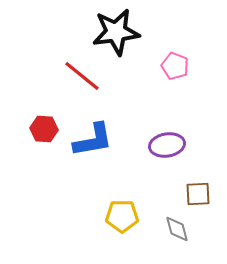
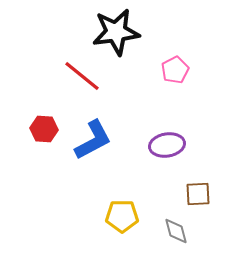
pink pentagon: moved 4 px down; rotated 24 degrees clockwise
blue L-shape: rotated 18 degrees counterclockwise
gray diamond: moved 1 px left, 2 px down
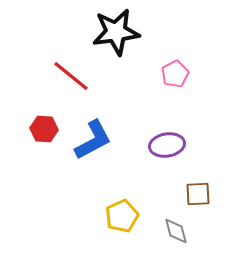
pink pentagon: moved 4 px down
red line: moved 11 px left
yellow pentagon: rotated 24 degrees counterclockwise
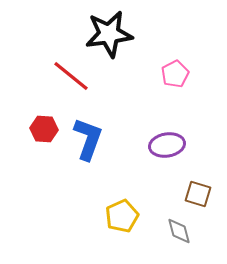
black star: moved 7 px left, 2 px down
blue L-shape: moved 5 px left, 1 px up; rotated 42 degrees counterclockwise
brown square: rotated 20 degrees clockwise
gray diamond: moved 3 px right
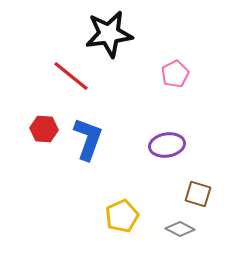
gray diamond: moved 1 px right, 2 px up; rotated 48 degrees counterclockwise
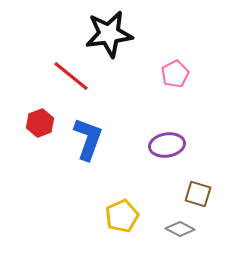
red hexagon: moved 4 px left, 6 px up; rotated 24 degrees counterclockwise
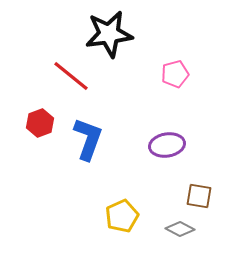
pink pentagon: rotated 12 degrees clockwise
brown square: moved 1 px right, 2 px down; rotated 8 degrees counterclockwise
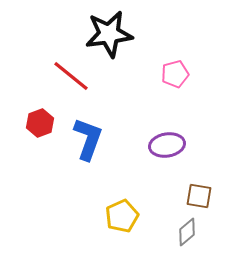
gray diamond: moved 7 px right, 3 px down; rotated 68 degrees counterclockwise
